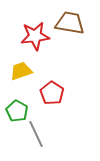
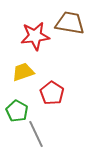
yellow trapezoid: moved 2 px right, 1 px down
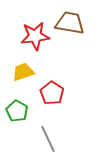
gray line: moved 12 px right, 5 px down
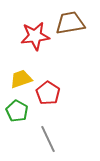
brown trapezoid: rotated 20 degrees counterclockwise
yellow trapezoid: moved 2 px left, 7 px down
red pentagon: moved 4 px left
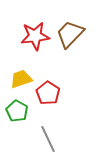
brown trapezoid: moved 11 px down; rotated 36 degrees counterclockwise
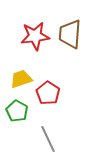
brown trapezoid: rotated 40 degrees counterclockwise
